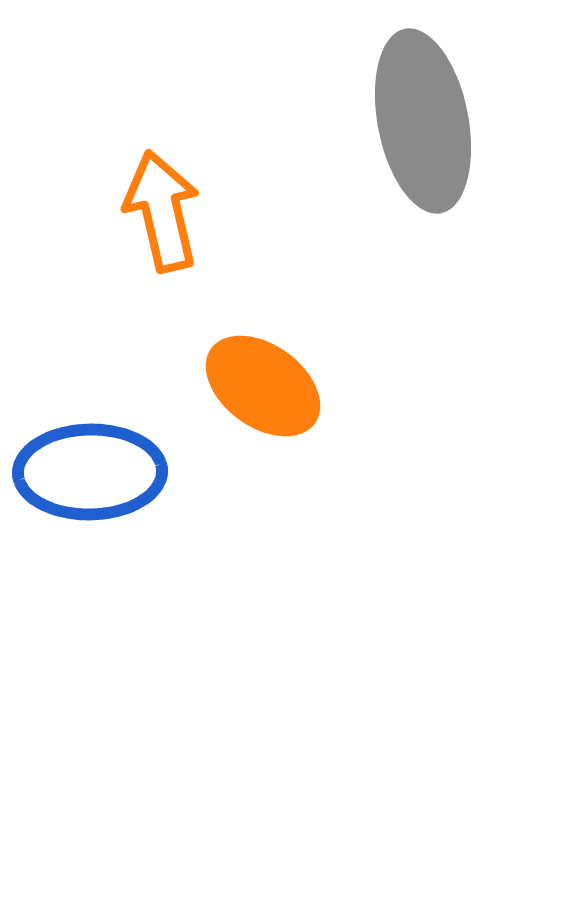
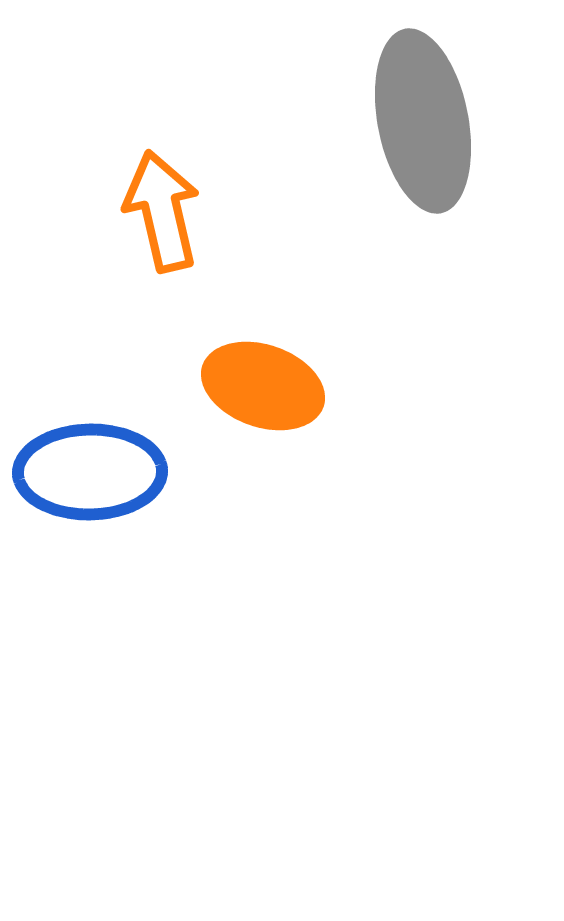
orange ellipse: rotated 17 degrees counterclockwise
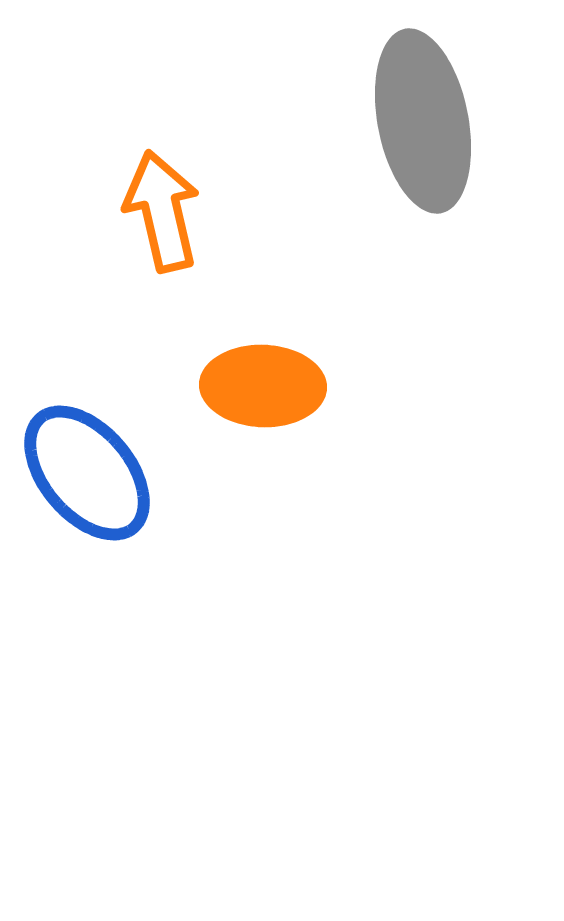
orange ellipse: rotated 17 degrees counterclockwise
blue ellipse: moved 3 px left, 1 px down; rotated 51 degrees clockwise
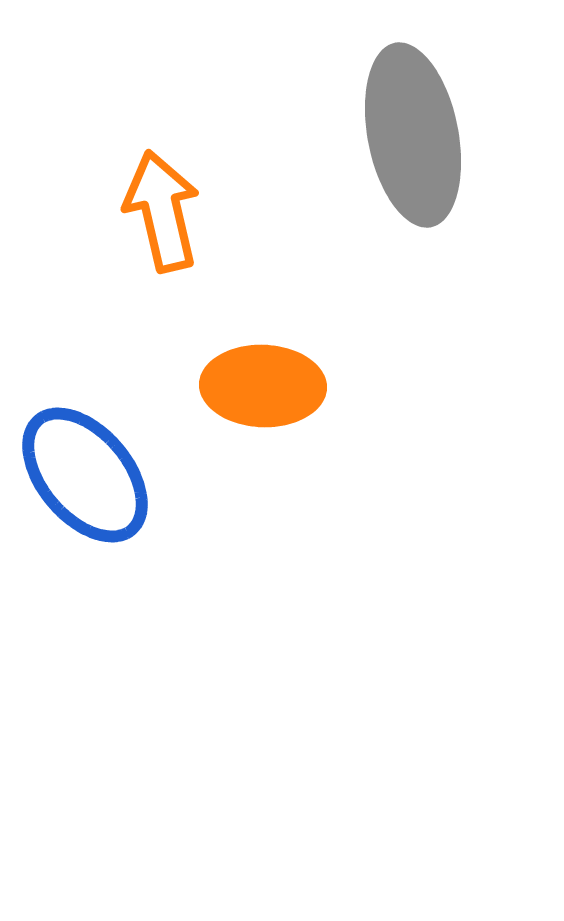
gray ellipse: moved 10 px left, 14 px down
blue ellipse: moved 2 px left, 2 px down
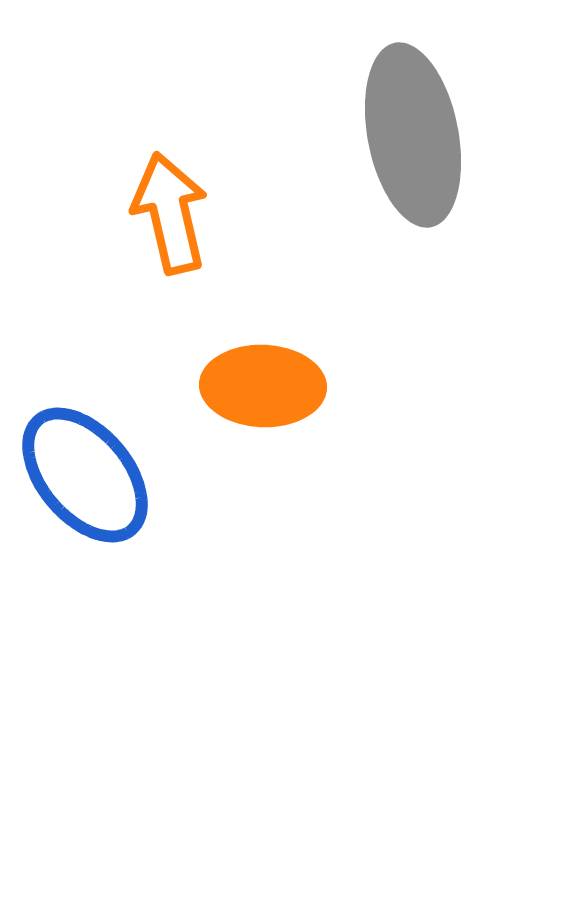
orange arrow: moved 8 px right, 2 px down
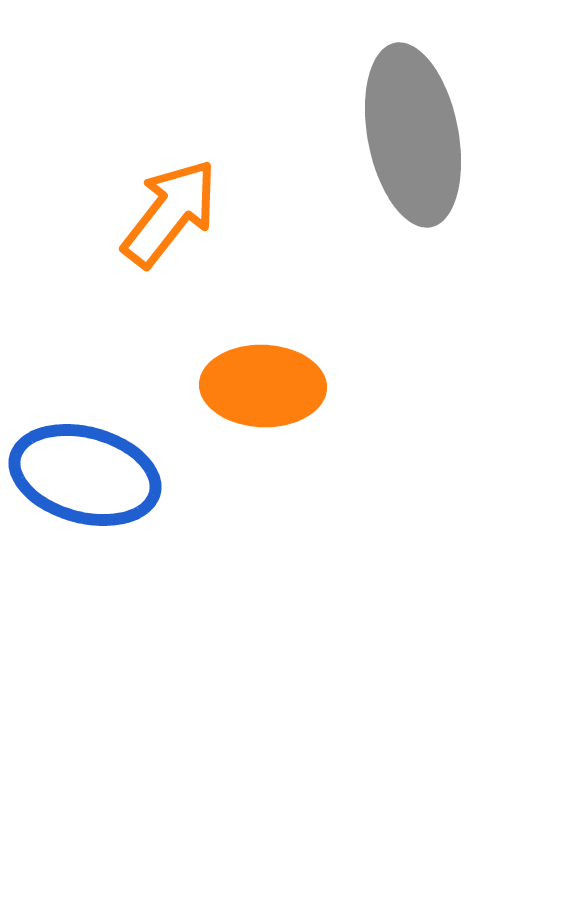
orange arrow: rotated 51 degrees clockwise
blue ellipse: rotated 35 degrees counterclockwise
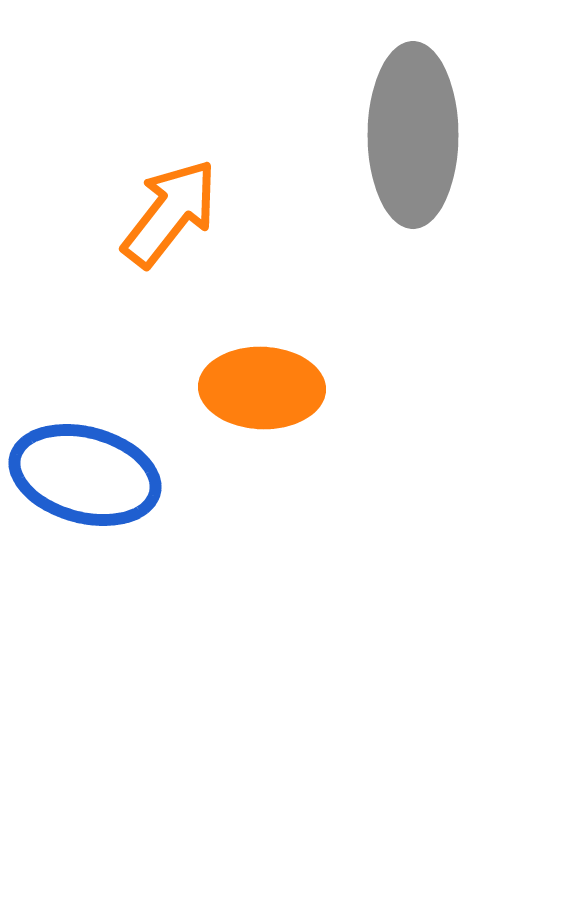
gray ellipse: rotated 11 degrees clockwise
orange ellipse: moved 1 px left, 2 px down
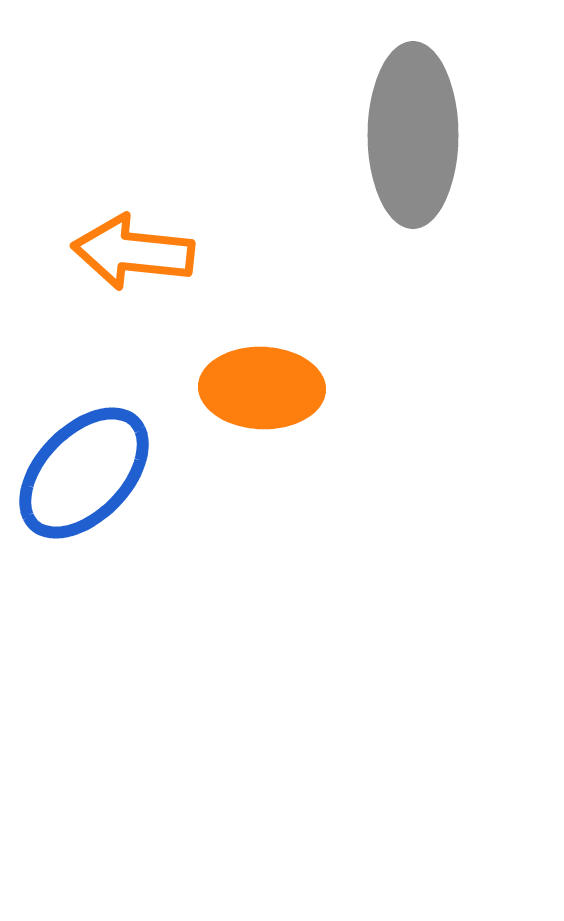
orange arrow: moved 37 px left, 39 px down; rotated 122 degrees counterclockwise
blue ellipse: moved 1 px left, 2 px up; rotated 61 degrees counterclockwise
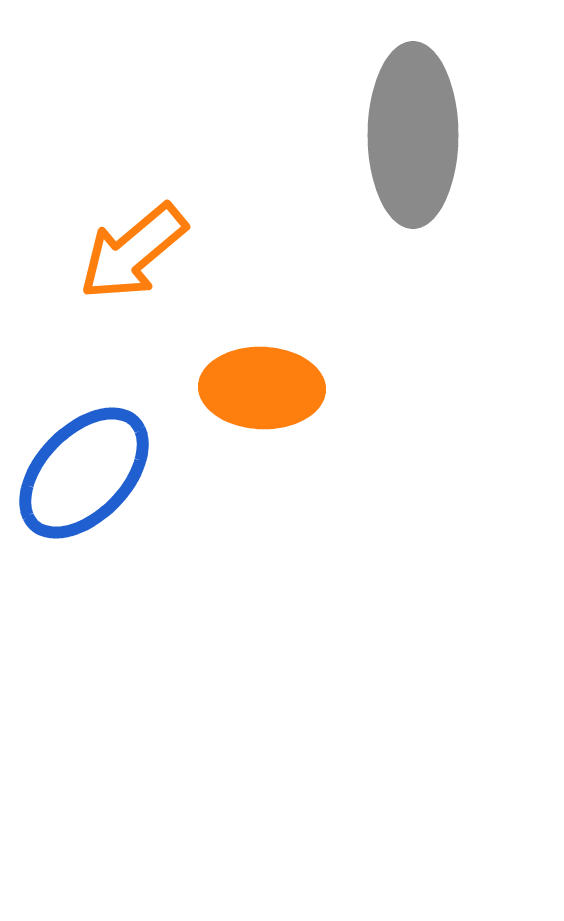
orange arrow: rotated 46 degrees counterclockwise
